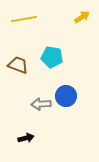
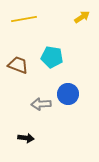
blue circle: moved 2 px right, 2 px up
black arrow: rotated 21 degrees clockwise
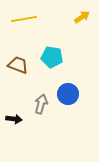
gray arrow: rotated 108 degrees clockwise
black arrow: moved 12 px left, 19 px up
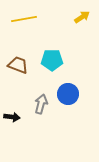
cyan pentagon: moved 3 px down; rotated 10 degrees counterclockwise
black arrow: moved 2 px left, 2 px up
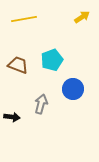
cyan pentagon: rotated 20 degrees counterclockwise
blue circle: moved 5 px right, 5 px up
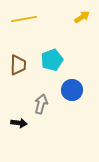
brown trapezoid: rotated 70 degrees clockwise
blue circle: moved 1 px left, 1 px down
black arrow: moved 7 px right, 6 px down
